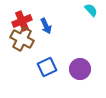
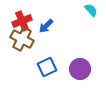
blue arrow: rotated 70 degrees clockwise
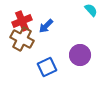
purple circle: moved 14 px up
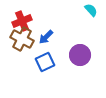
blue arrow: moved 11 px down
blue square: moved 2 px left, 5 px up
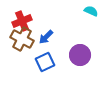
cyan semicircle: moved 1 px down; rotated 24 degrees counterclockwise
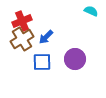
brown cross: rotated 30 degrees clockwise
purple circle: moved 5 px left, 4 px down
blue square: moved 3 px left; rotated 24 degrees clockwise
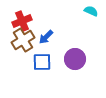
brown cross: moved 1 px right, 1 px down
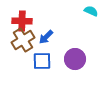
red cross: rotated 24 degrees clockwise
blue square: moved 1 px up
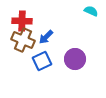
brown cross: rotated 35 degrees counterclockwise
blue square: rotated 24 degrees counterclockwise
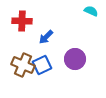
brown cross: moved 25 px down
blue square: moved 4 px down
